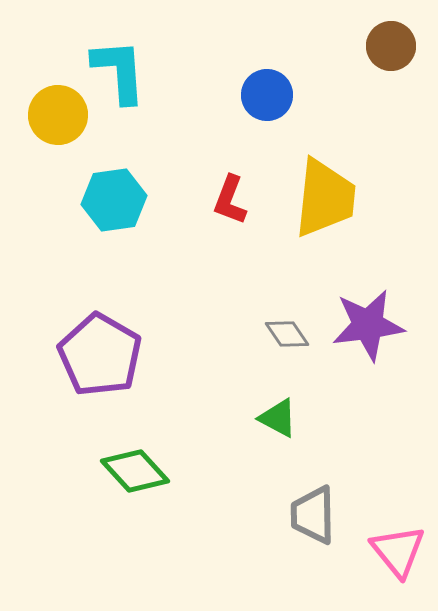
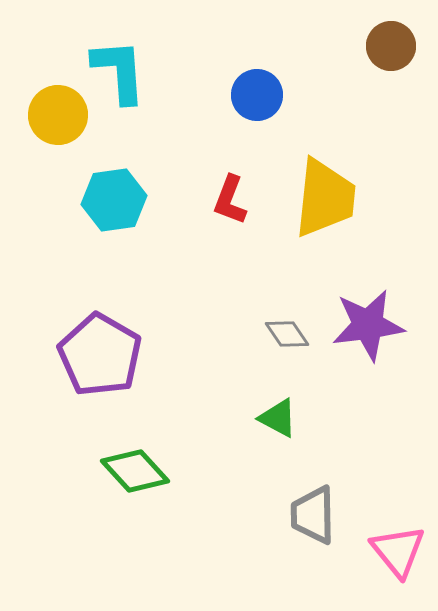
blue circle: moved 10 px left
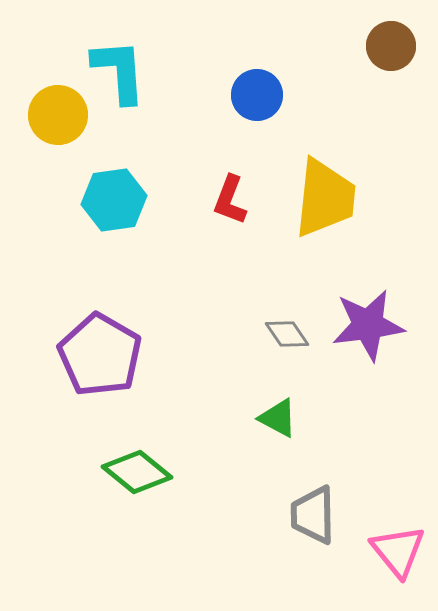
green diamond: moved 2 px right, 1 px down; rotated 8 degrees counterclockwise
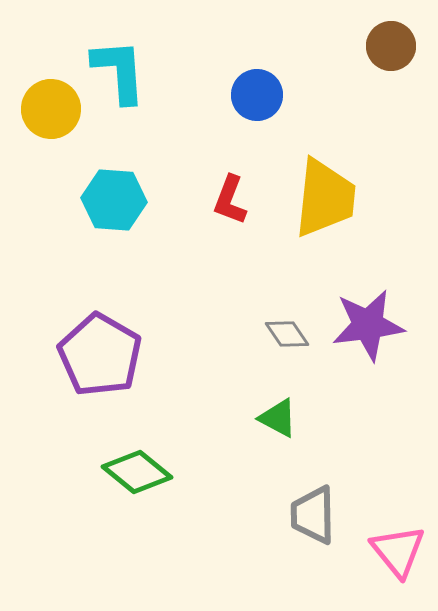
yellow circle: moved 7 px left, 6 px up
cyan hexagon: rotated 12 degrees clockwise
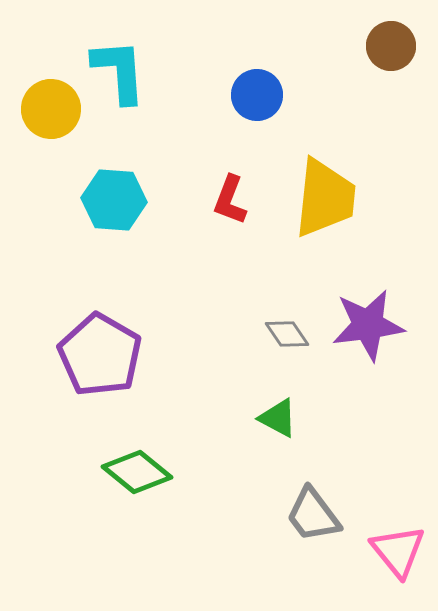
gray trapezoid: rotated 36 degrees counterclockwise
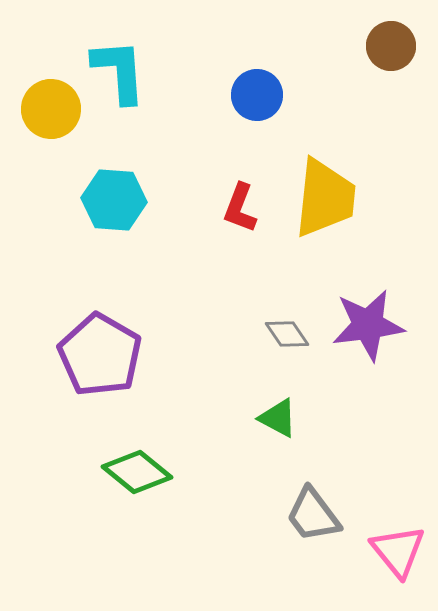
red L-shape: moved 10 px right, 8 px down
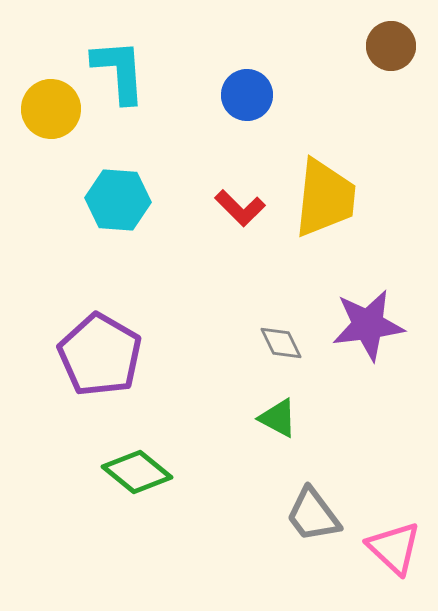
blue circle: moved 10 px left
cyan hexagon: moved 4 px right
red L-shape: rotated 66 degrees counterclockwise
gray diamond: moved 6 px left, 9 px down; rotated 9 degrees clockwise
pink triangle: moved 4 px left, 3 px up; rotated 8 degrees counterclockwise
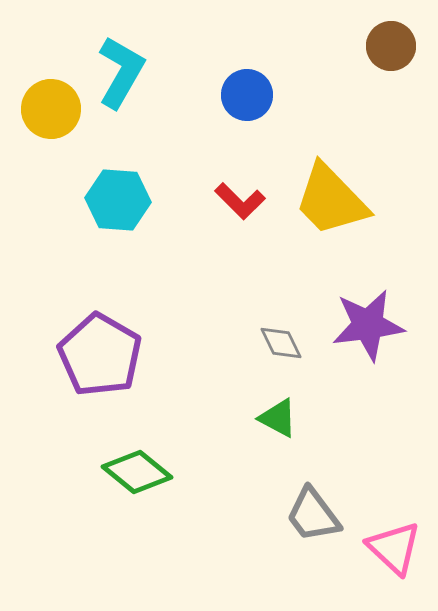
cyan L-shape: moved 2 px right, 1 px down; rotated 34 degrees clockwise
yellow trapezoid: moved 6 px right, 2 px down; rotated 130 degrees clockwise
red L-shape: moved 7 px up
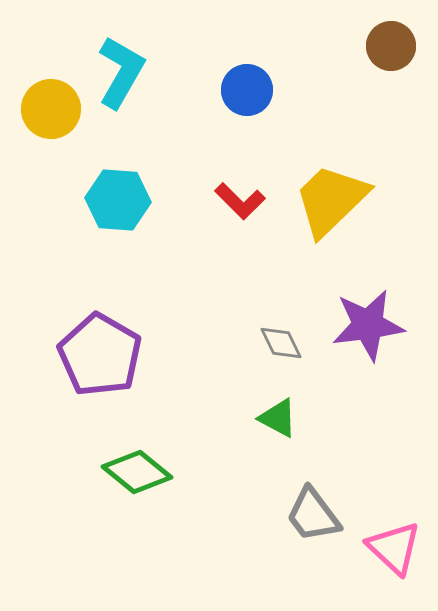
blue circle: moved 5 px up
yellow trapezoid: rotated 90 degrees clockwise
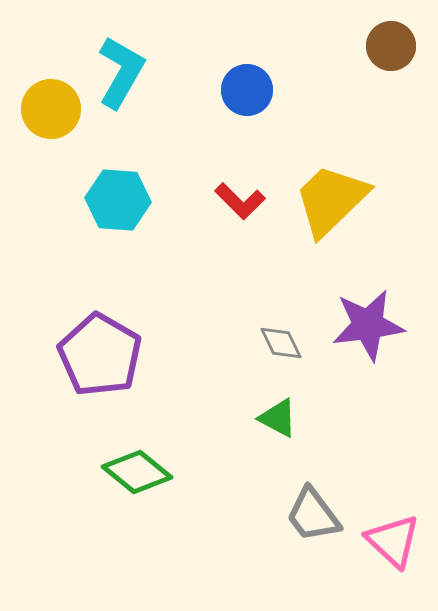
pink triangle: moved 1 px left, 7 px up
